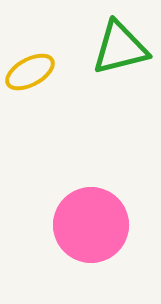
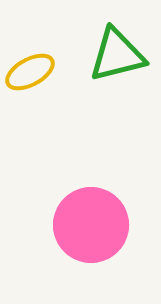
green triangle: moved 3 px left, 7 px down
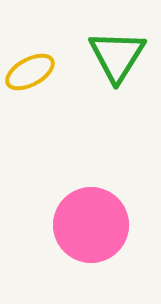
green triangle: moved 1 px down; rotated 44 degrees counterclockwise
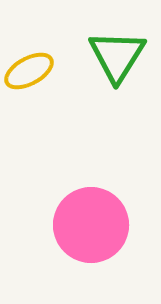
yellow ellipse: moved 1 px left, 1 px up
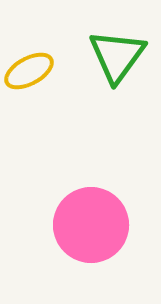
green triangle: rotated 4 degrees clockwise
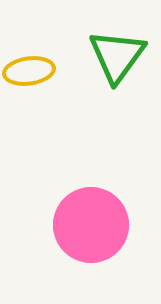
yellow ellipse: rotated 21 degrees clockwise
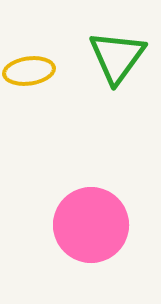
green triangle: moved 1 px down
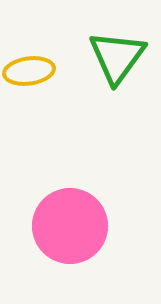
pink circle: moved 21 px left, 1 px down
